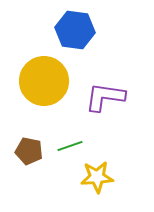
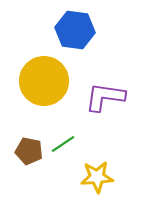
green line: moved 7 px left, 2 px up; rotated 15 degrees counterclockwise
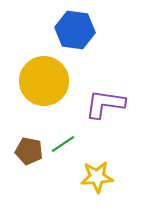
purple L-shape: moved 7 px down
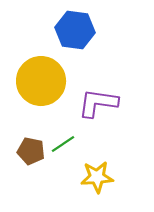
yellow circle: moved 3 px left
purple L-shape: moved 7 px left, 1 px up
brown pentagon: moved 2 px right
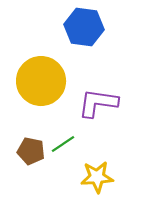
blue hexagon: moved 9 px right, 3 px up
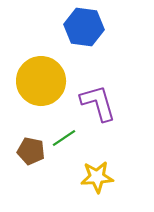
purple L-shape: rotated 66 degrees clockwise
green line: moved 1 px right, 6 px up
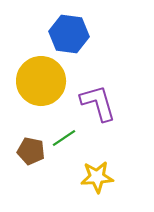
blue hexagon: moved 15 px left, 7 px down
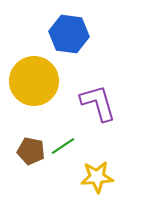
yellow circle: moved 7 px left
green line: moved 1 px left, 8 px down
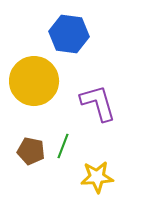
green line: rotated 35 degrees counterclockwise
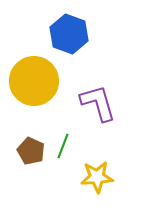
blue hexagon: rotated 12 degrees clockwise
brown pentagon: rotated 12 degrees clockwise
